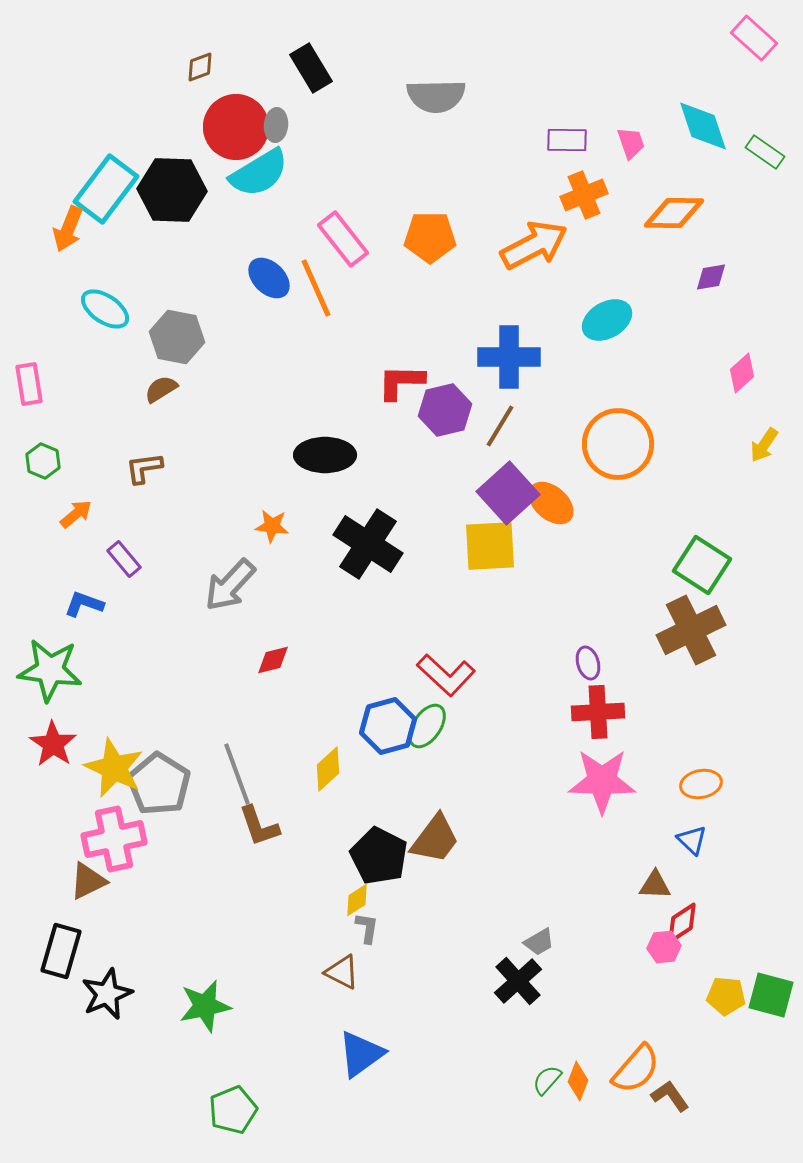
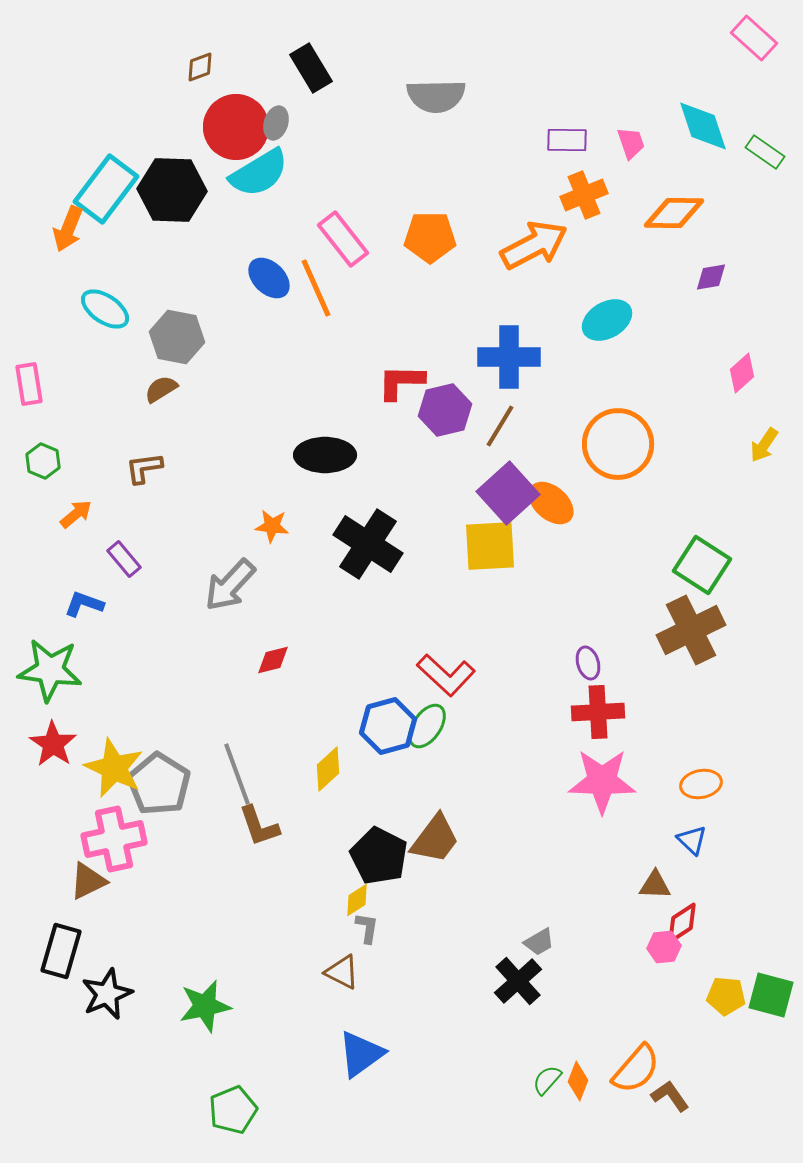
gray ellipse at (276, 125): moved 2 px up; rotated 12 degrees clockwise
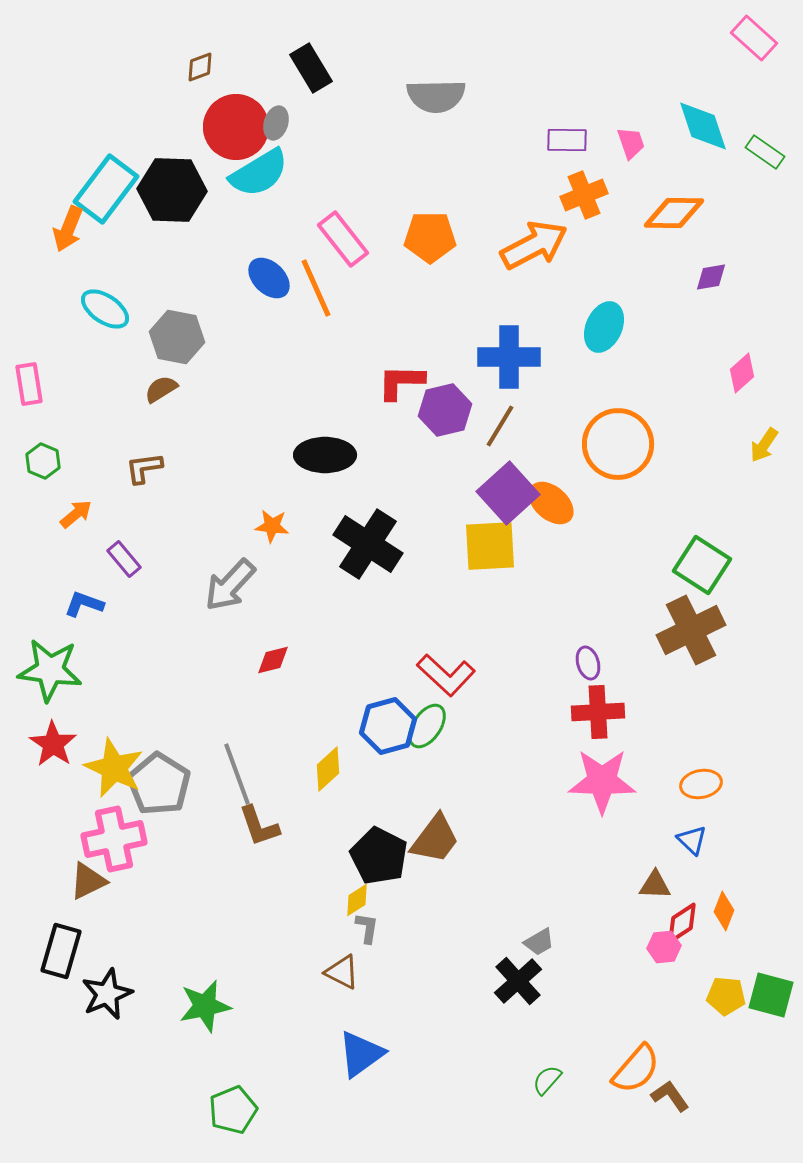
cyan ellipse at (607, 320): moved 3 px left, 7 px down; rotated 36 degrees counterclockwise
orange diamond at (578, 1081): moved 146 px right, 170 px up
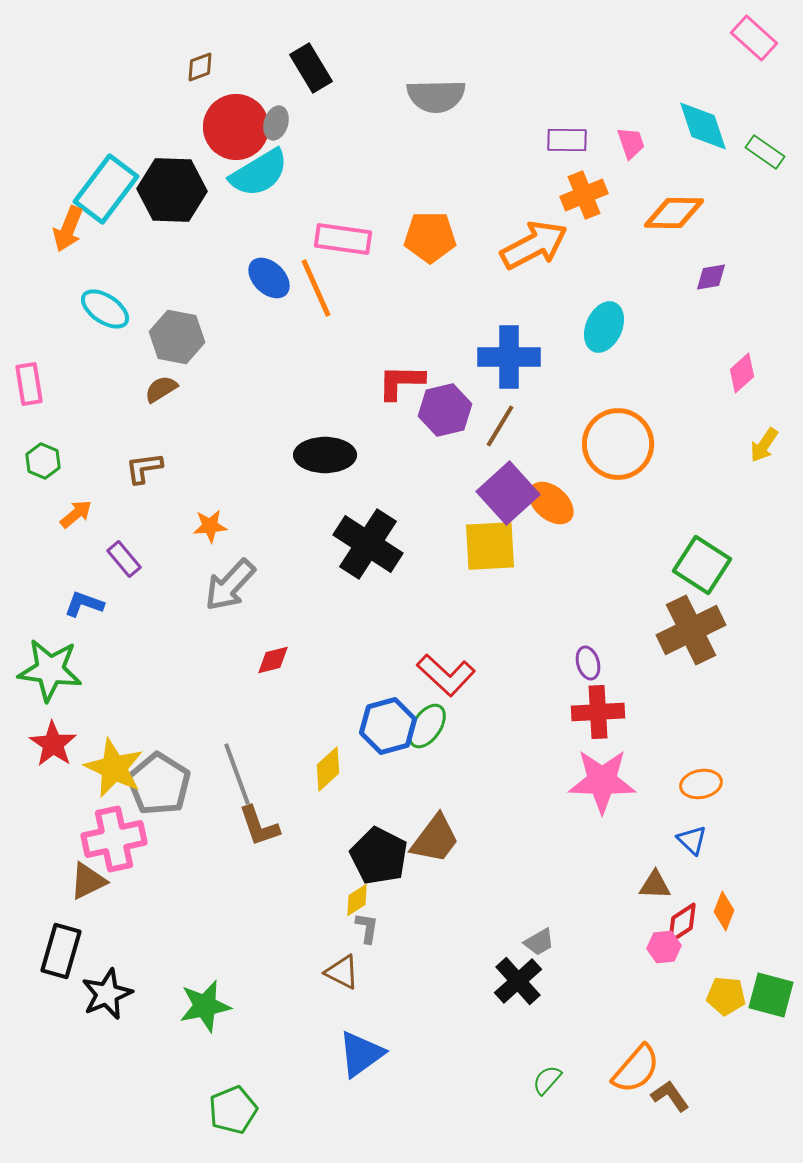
pink rectangle at (343, 239): rotated 44 degrees counterclockwise
orange star at (272, 526): moved 62 px left; rotated 12 degrees counterclockwise
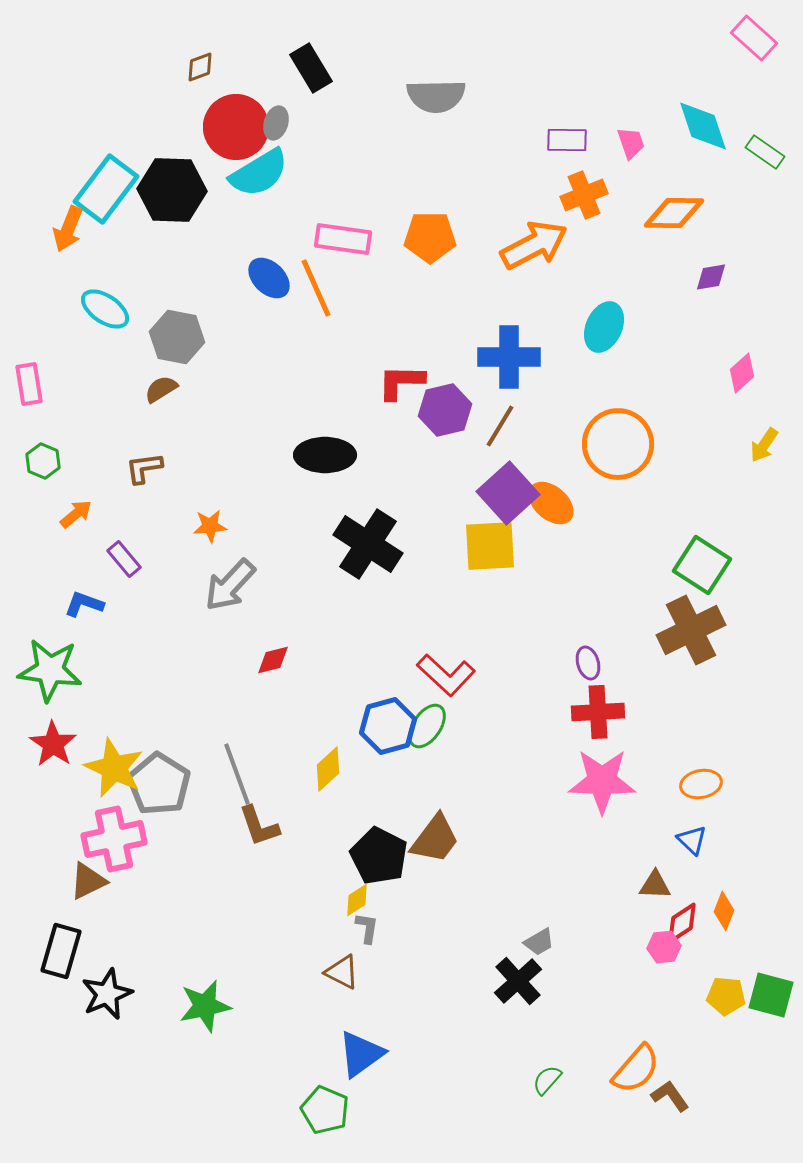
green pentagon at (233, 1110): moved 92 px right; rotated 27 degrees counterclockwise
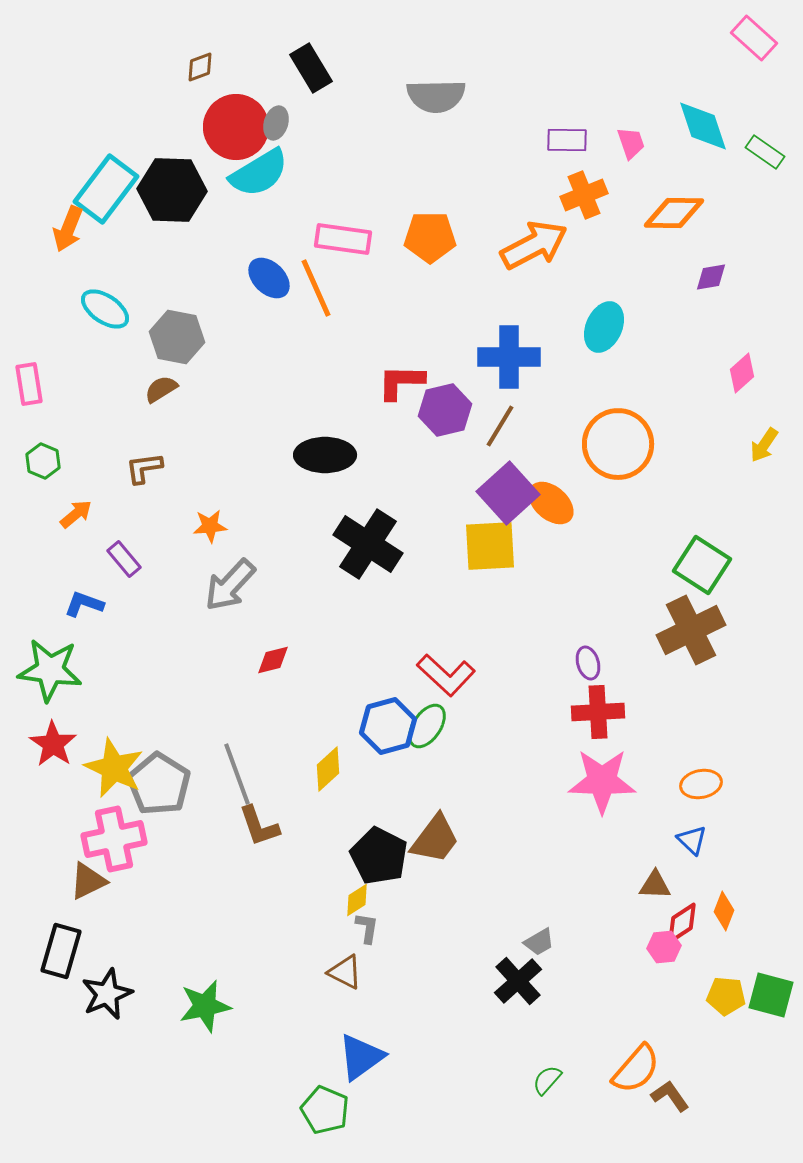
brown triangle at (342, 972): moved 3 px right
blue triangle at (361, 1054): moved 3 px down
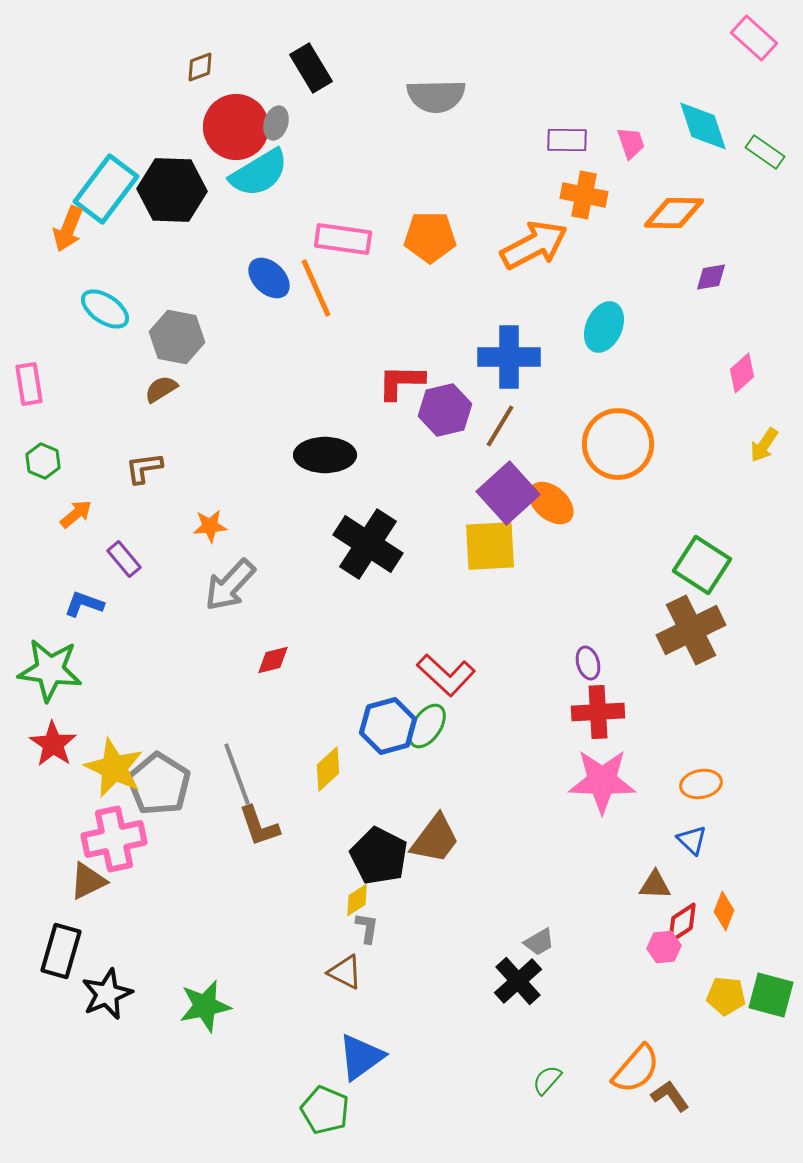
orange cross at (584, 195): rotated 33 degrees clockwise
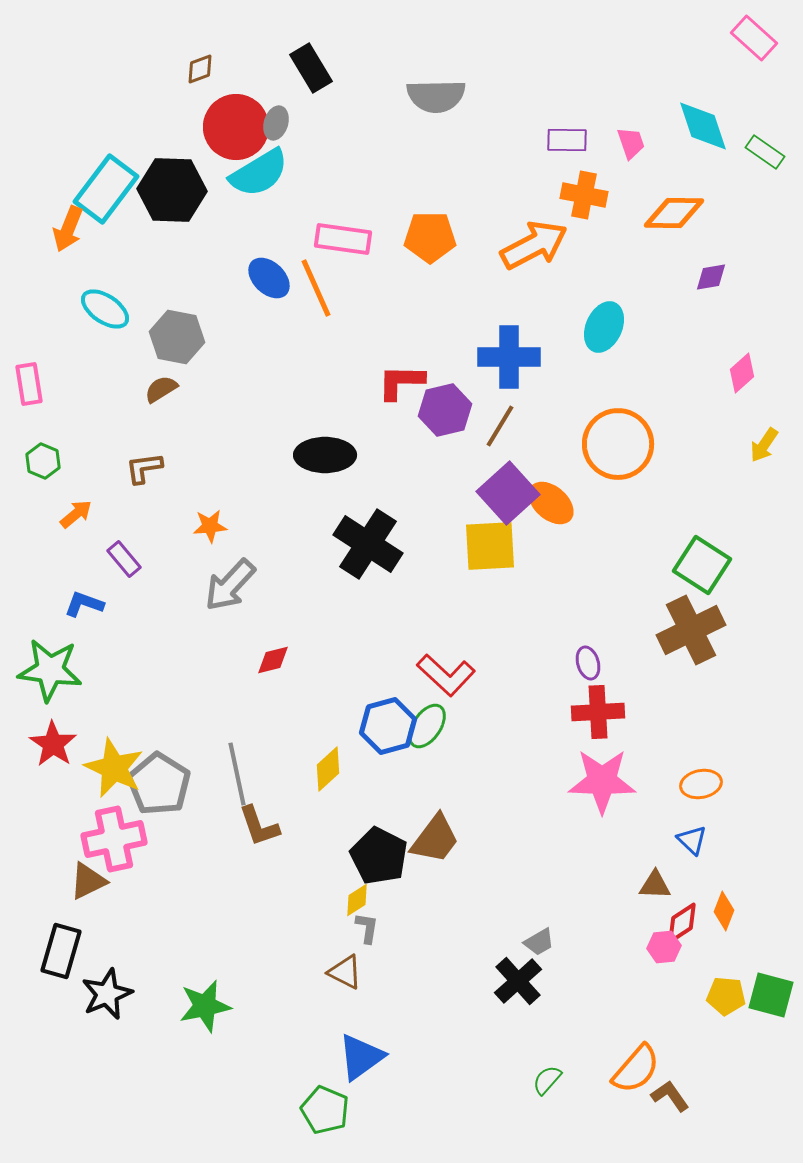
brown diamond at (200, 67): moved 2 px down
gray line at (237, 774): rotated 8 degrees clockwise
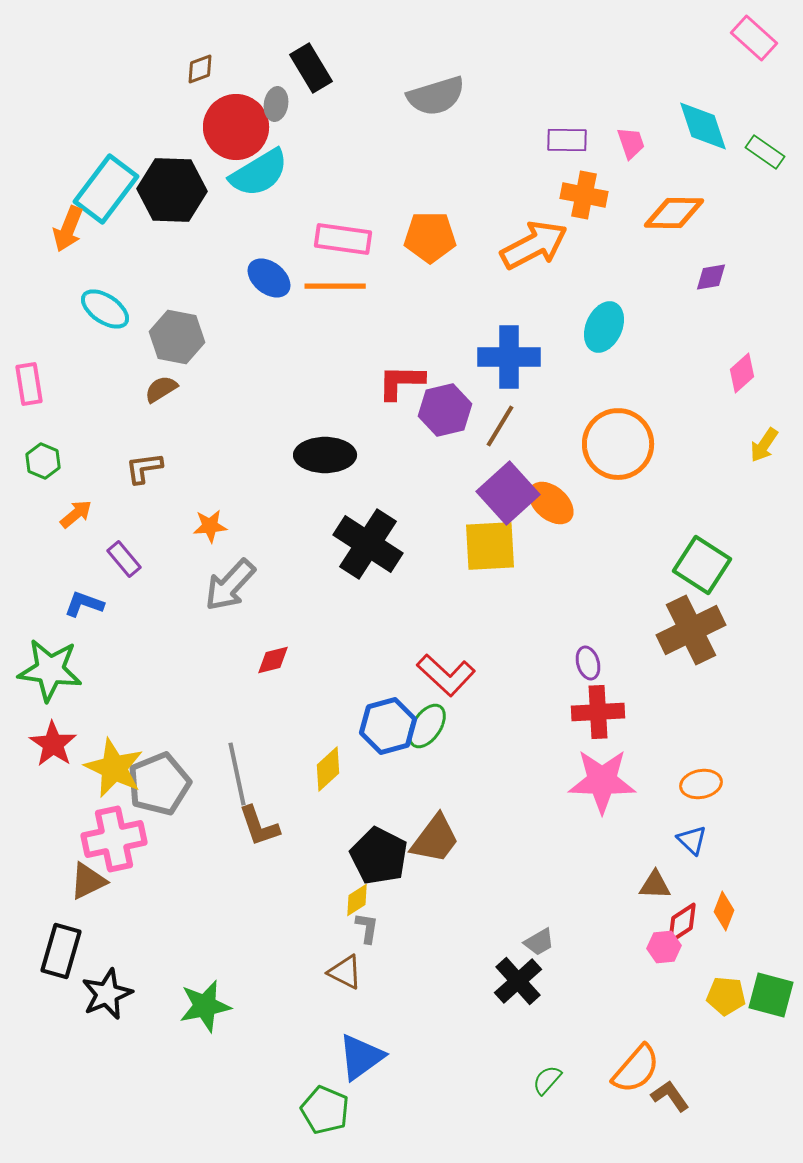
gray semicircle at (436, 96): rotated 16 degrees counterclockwise
gray ellipse at (276, 123): moved 19 px up; rotated 8 degrees counterclockwise
blue ellipse at (269, 278): rotated 6 degrees counterclockwise
orange line at (316, 288): moved 19 px right, 2 px up; rotated 66 degrees counterclockwise
gray pentagon at (159, 784): rotated 18 degrees clockwise
